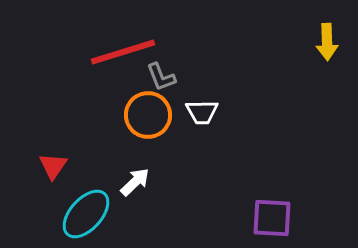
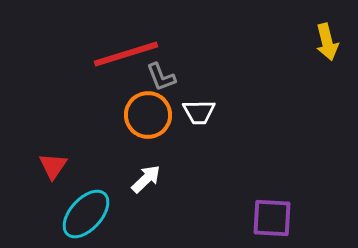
yellow arrow: rotated 12 degrees counterclockwise
red line: moved 3 px right, 2 px down
white trapezoid: moved 3 px left
white arrow: moved 11 px right, 3 px up
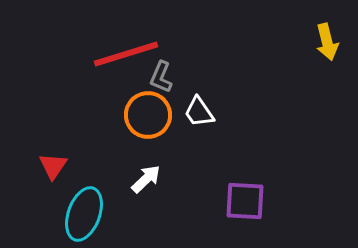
gray L-shape: rotated 44 degrees clockwise
white trapezoid: rotated 56 degrees clockwise
cyan ellipse: moved 2 px left; rotated 22 degrees counterclockwise
purple square: moved 27 px left, 17 px up
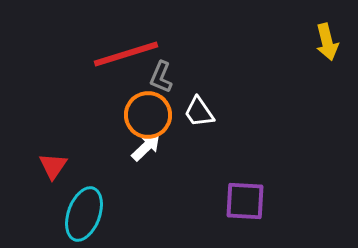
white arrow: moved 32 px up
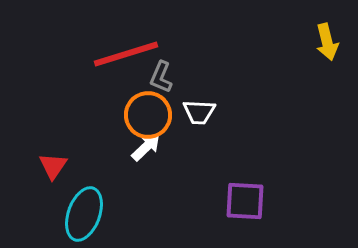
white trapezoid: rotated 52 degrees counterclockwise
